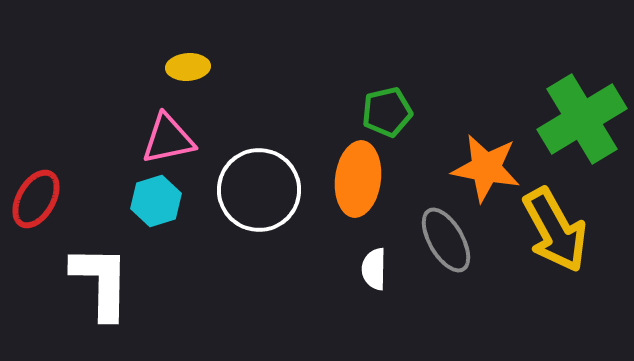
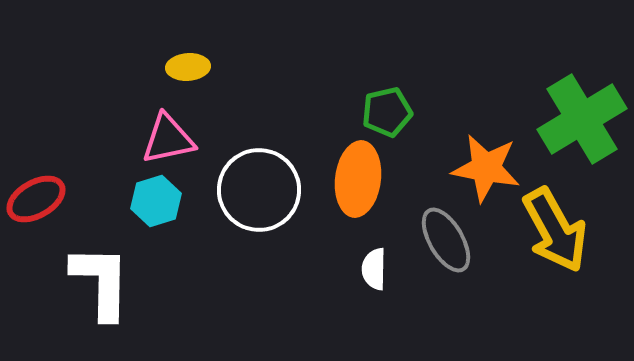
red ellipse: rotated 30 degrees clockwise
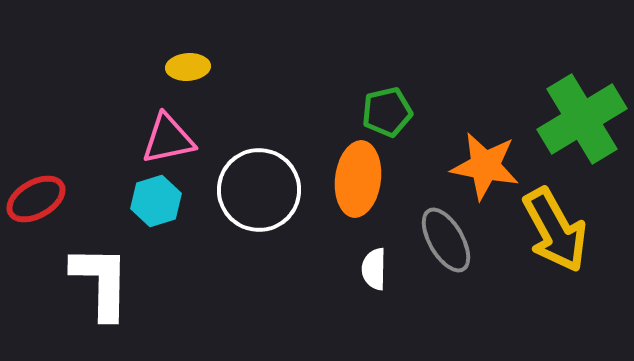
orange star: moved 1 px left, 2 px up
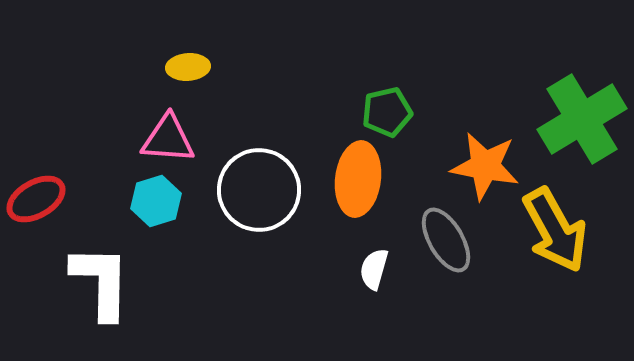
pink triangle: rotated 16 degrees clockwise
white semicircle: rotated 15 degrees clockwise
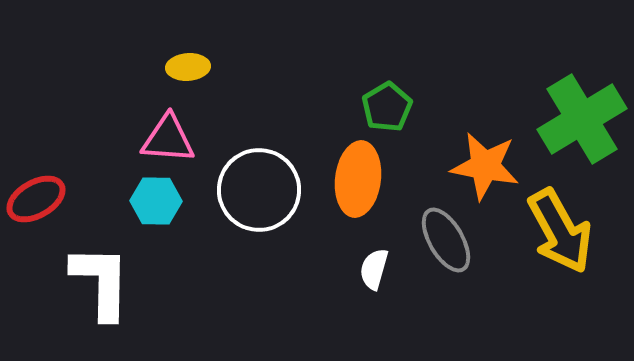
green pentagon: moved 5 px up; rotated 18 degrees counterclockwise
cyan hexagon: rotated 18 degrees clockwise
yellow arrow: moved 5 px right, 1 px down
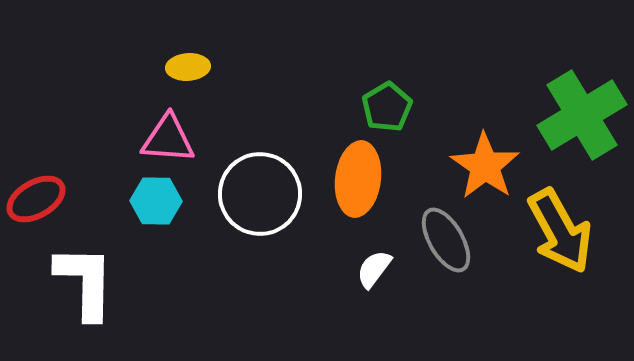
green cross: moved 4 px up
orange star: rotated 24 degrees clockwise
white circle: moved 1 px right, 4 px down
white semicircle: rotated 21 degrees clockwise
white L-shape: moved 16 px left
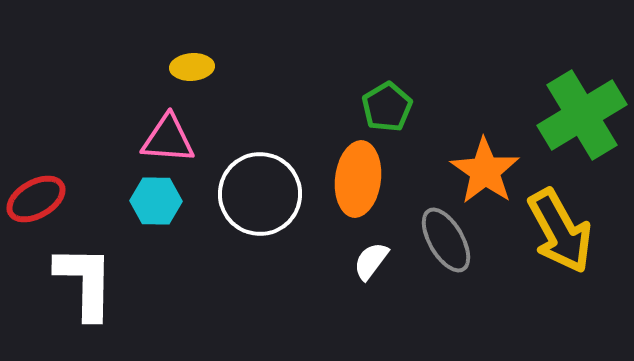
yellow ellipse: moved 4 px right
orange star: moved 5 px down
white semicircle: moved 3 px left, 8 px up
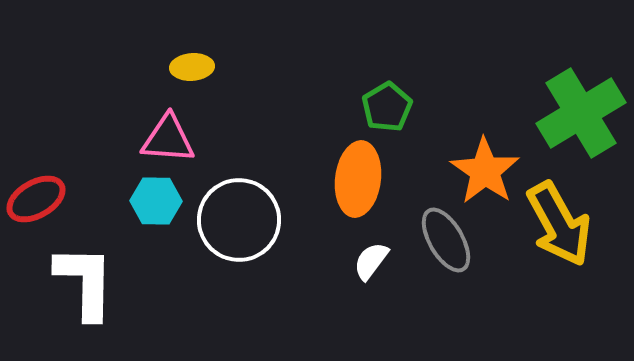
green cross: moved 1 px left, 2 px up
white circle: moved 21 px left, 26 px down
yellow arrow: moved 1 px left, 7 px up
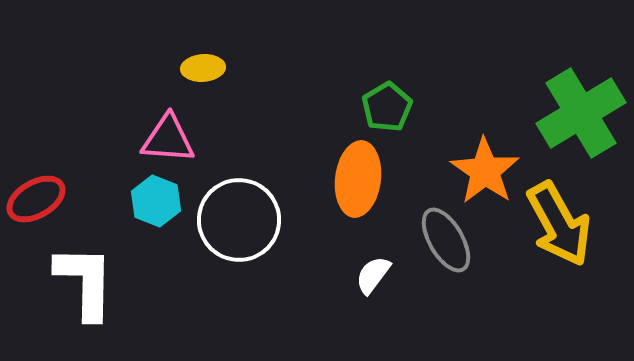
yellow ellipse: moved 11 px right, 1 px down
cyan hexagon: rotated 21 degrees clockwise
white semicircle: moved 2 px right, 14 px down
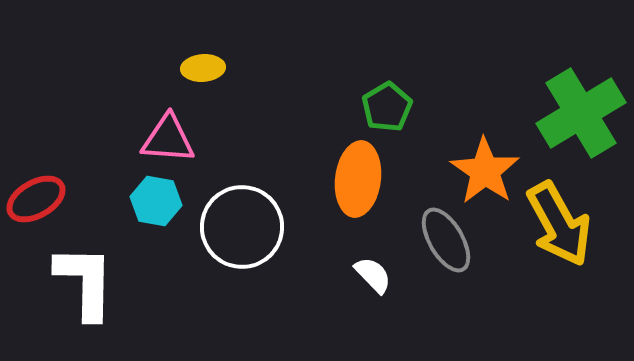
cyan hexagon: rotated 12 degrees counterclockwise
white circle: moved 3 px right, 7 px down
white semicircle: rotated 99 degrees clockwise
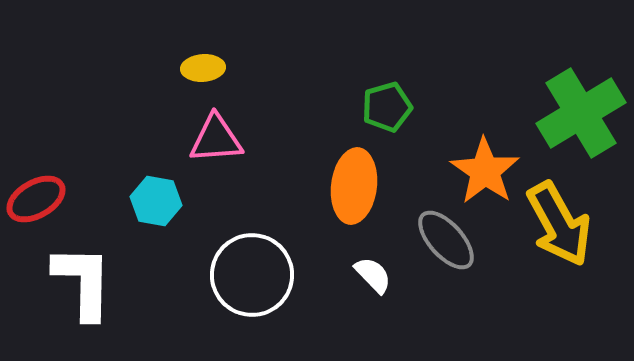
green pentagon: rotated 15 degrees clockwise
pink triangle: moved 48 px right; rotated 8 degrees counterclockwise
orange ellipse: moved 4 px left, 7 px down
white circle: moved 10 px right, 48 px down
gray ellipse: rotated 12 degrees counterclockwise
white L-shape: moved 2 px left
